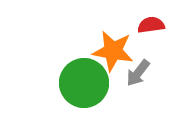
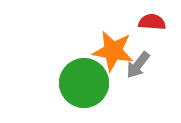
red semicircle: moved 1 px right, 3 px up; rotated 12 degrees clockwise
gray arrow: moved 8 px up
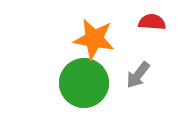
orange star: moved 19 px left, 12 px up
gray arrow: moved 10 px down
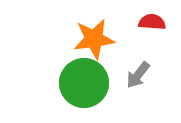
orange star: rotated 18 degrees counterclockwise
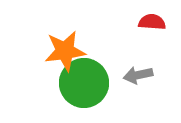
orange star: moved 29 px left, 12 px down
gray arrow: rotated 40 degrees clockwise
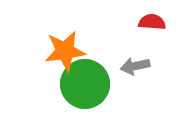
gray arrow: moved 3 px left, 9 px up
green circle: moved 1 px right, 1 px down
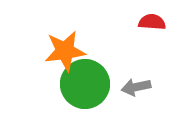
gray arrow: moved 1 px right, 21 px down
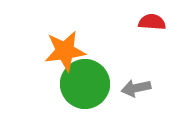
gray arrow: moved 1 px down
